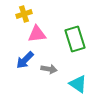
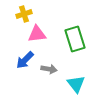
cyan triangle: moved 2 px left; rotated 18 degrees clockwise
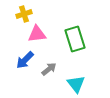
gray arrow: rotated 49 degrees counterclockwise
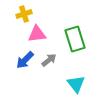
gray arrow: moved 9 px up
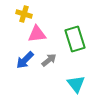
yellow cross: rotated 35 degrees clockwise
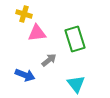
pink triangle: moved 1 px up
blue arrow: moved 15 px down; rotated 114 degrees counterclockwise
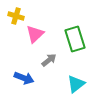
yellow cross: moved 8 px left, 2 px down
pink triangle: moved 2 px left, 1 px down; rotated 36 degrees counterclockwise
blue arrow: moved 1 px left, 3 px down
cyan triangle: rotated 30 degrees clockwise
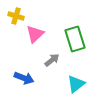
gray arrow: moved 3 px right
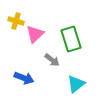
yellow cross: moved 5 px down
green rectangle: moved 4 px left
gray arrow: rotated 77 degrees clockwise
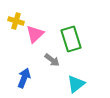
blue arrow: rotated 90 degrees counterclockwise
